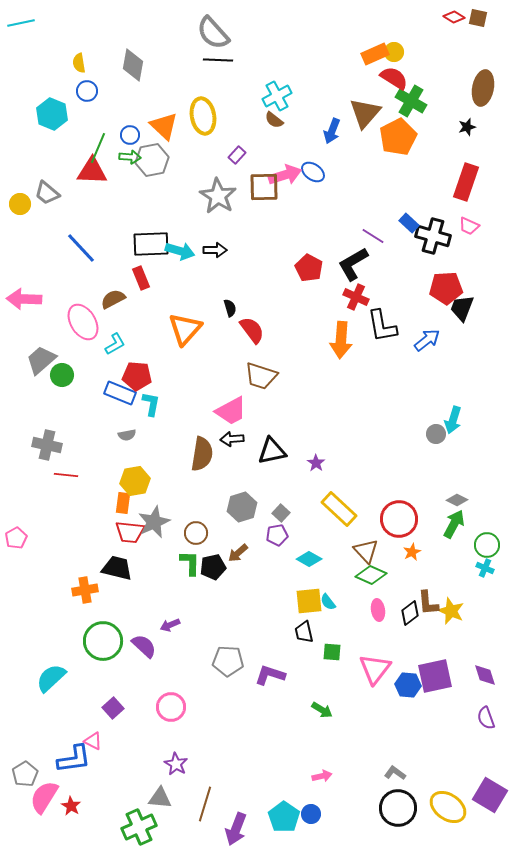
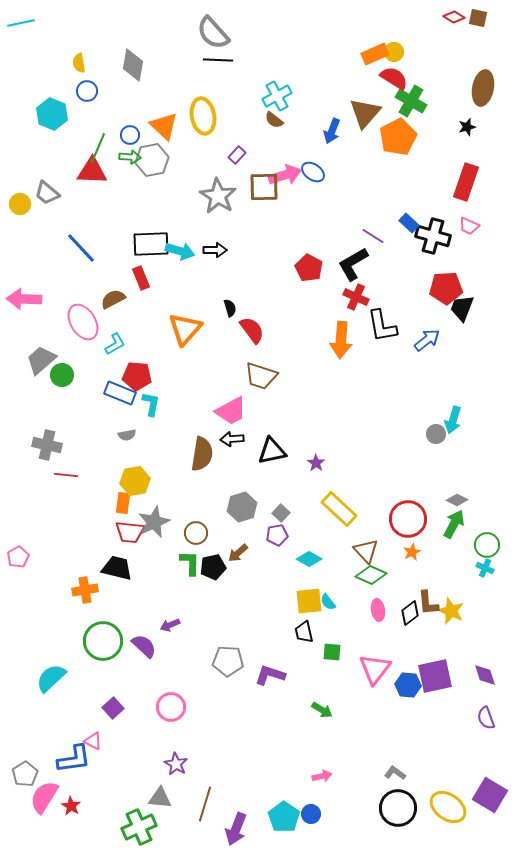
red circle at (399, 519): moved 9 px right
pink pentagon at (16, 538): moved 2 px right, 19 px down
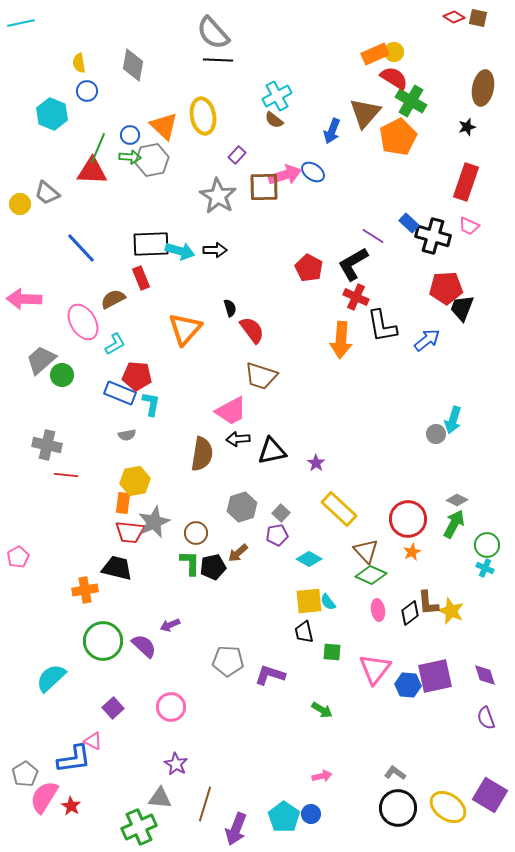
black arrow at (232, 439): moved 6 px right
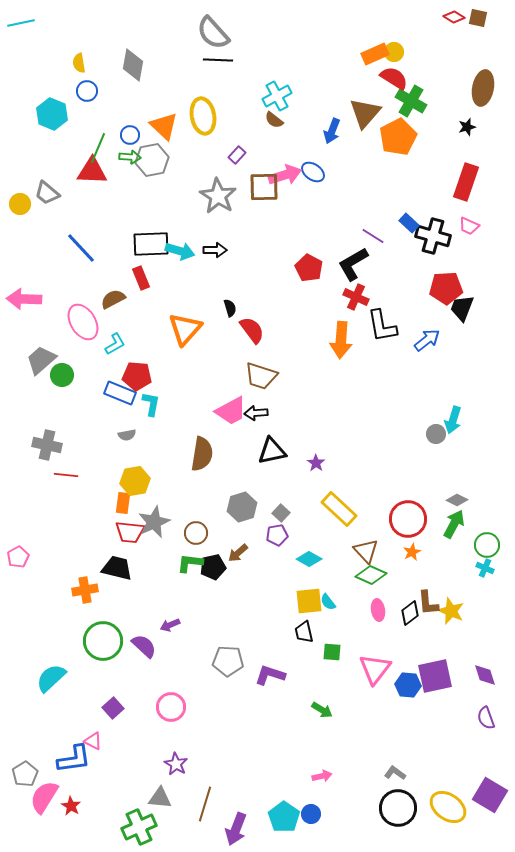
black arrow at (238, 439): moved 18 px right, 26 px up
green L-shape at (190, 563): rotated 84 degrees counterclockwise
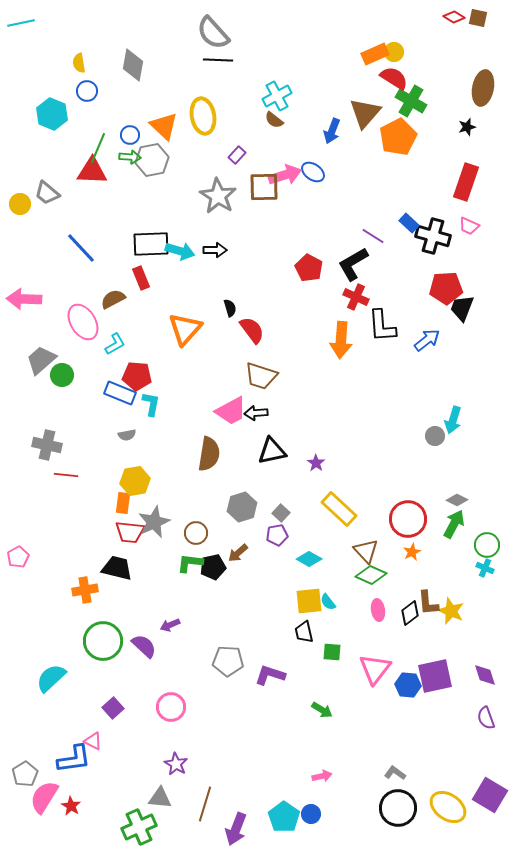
black L-shape at (382, 326): rotated 6 degrees clockwise
gray circle at (436, 434): moved 1 px left, 2 px down
brown semicircle at (202, 454): moved 7 px right
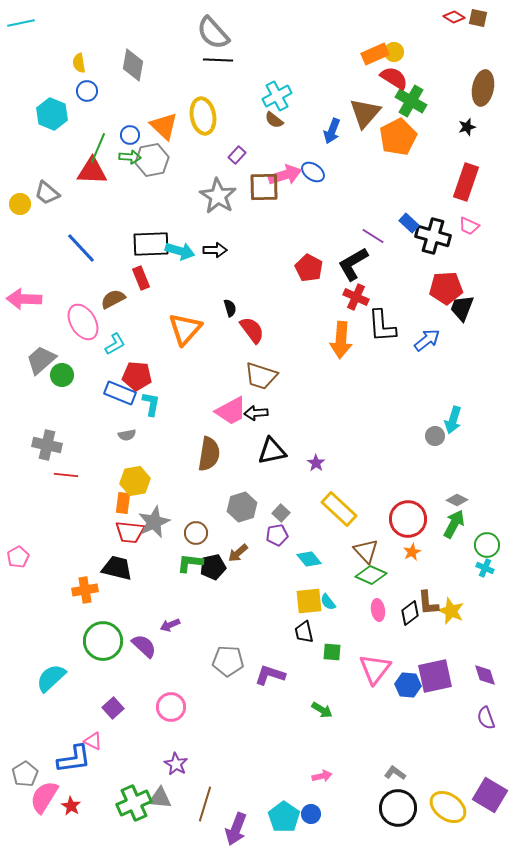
cyan diamond at (309, 559): rotated 20 degrees clockwise
green cross at (139, 827): moved 5 px left, 24 px up
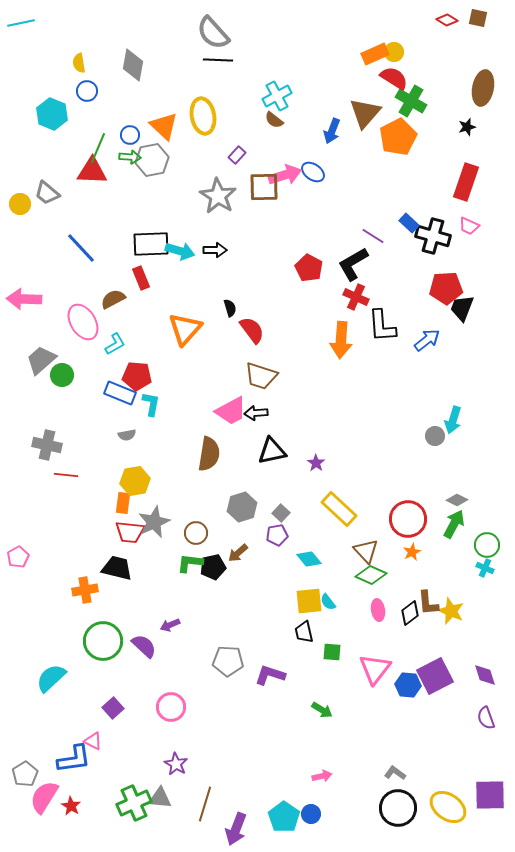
red diamond at (454, 17): moved 7 px left, 3 px down
purple square at (435, 676): rotated 15 degrees counterclockwise
purple square at (490, 795): rotated 32 degrees counterclockwise
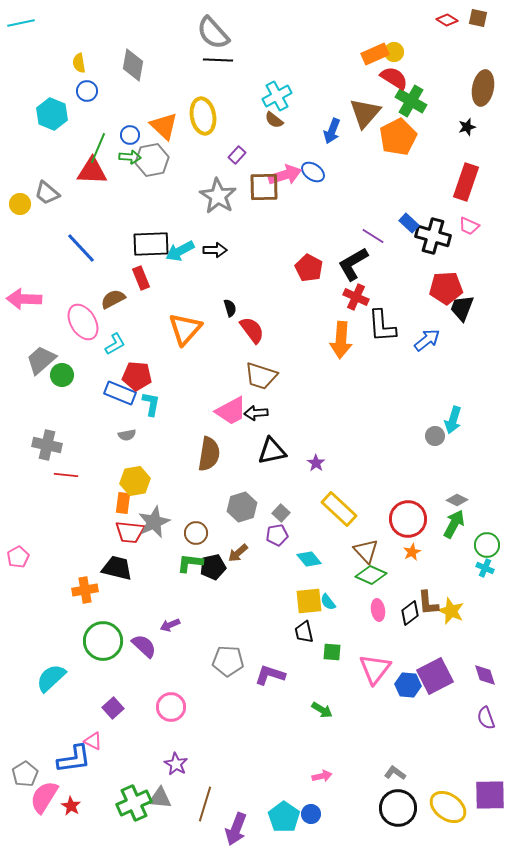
cyan arrow at (180, 251): rotated 136 degrees clockwise
